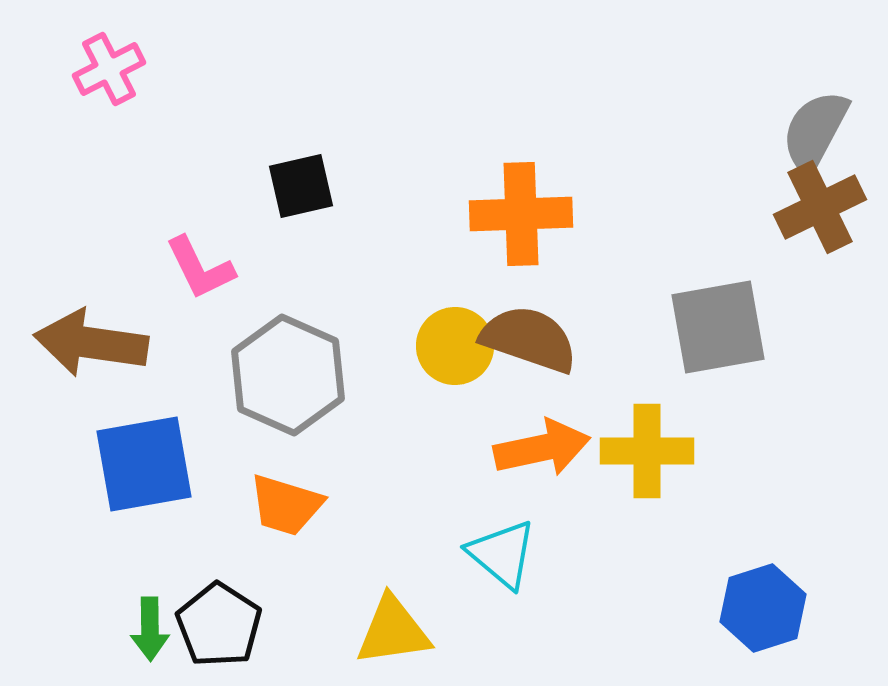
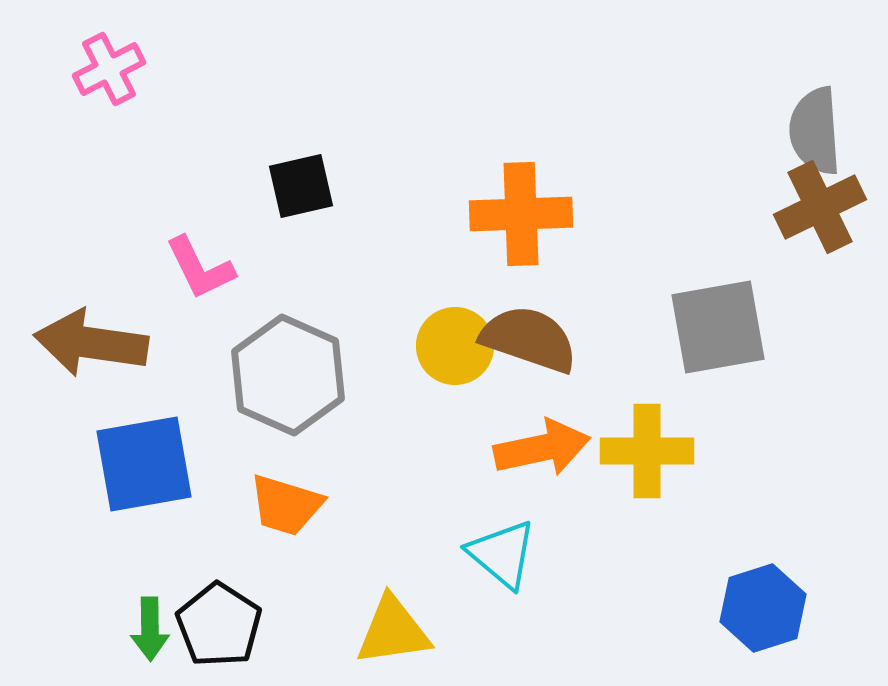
gray semicircle: rotated 32 degrees counterclockwise
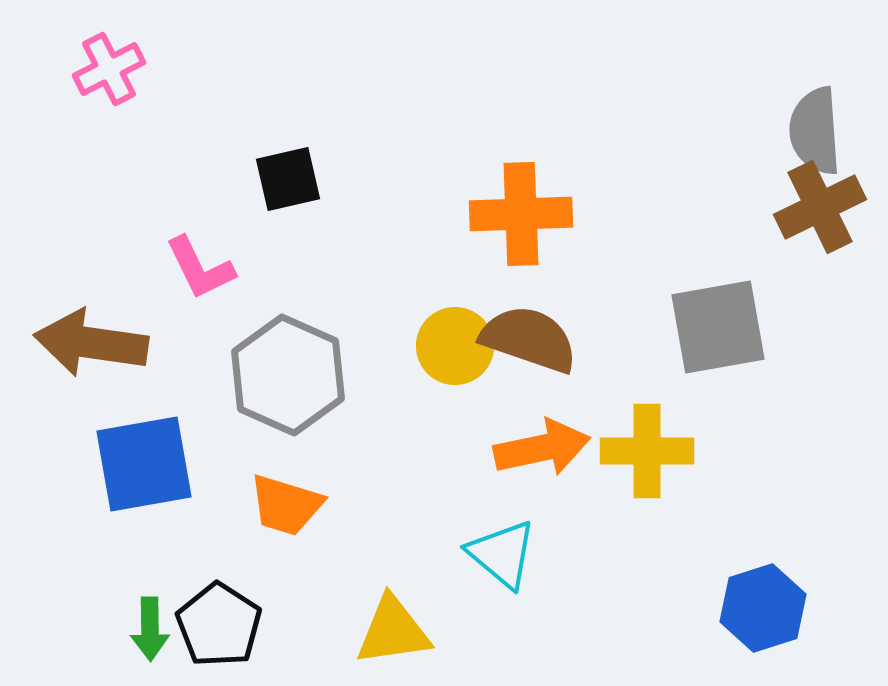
black square: moved 13 px left, 7 px up
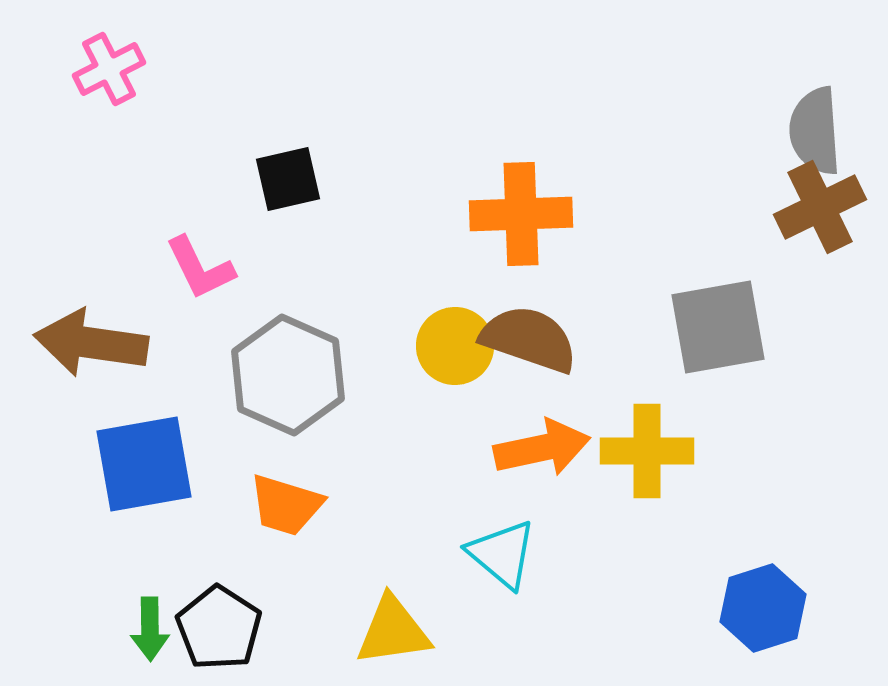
black pentagon: moved 3 px down
